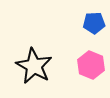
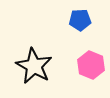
blue pentagon: moved 14 px left, 3 px up
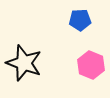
black star: moved 10 px left, 3 px up; rotated 9 degrees counterclockwise
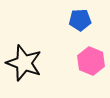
pink hexagon: moved 4 px up
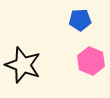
black star: moved 1 px left, 2 px down
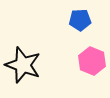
pink hexagon: moved 1 px right
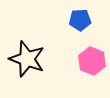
black star: moved 4 px right, 6 px up
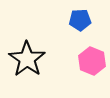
black star: rotated 15 degrees clockwise
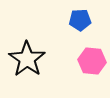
pink hexagon: rotated 16 degrees counterclockwise
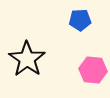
pink hexagon: moved 1 px right, 9 px down
